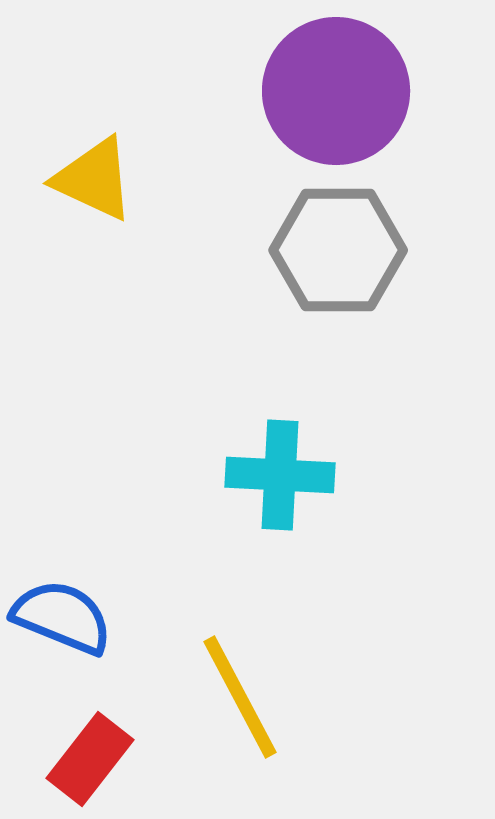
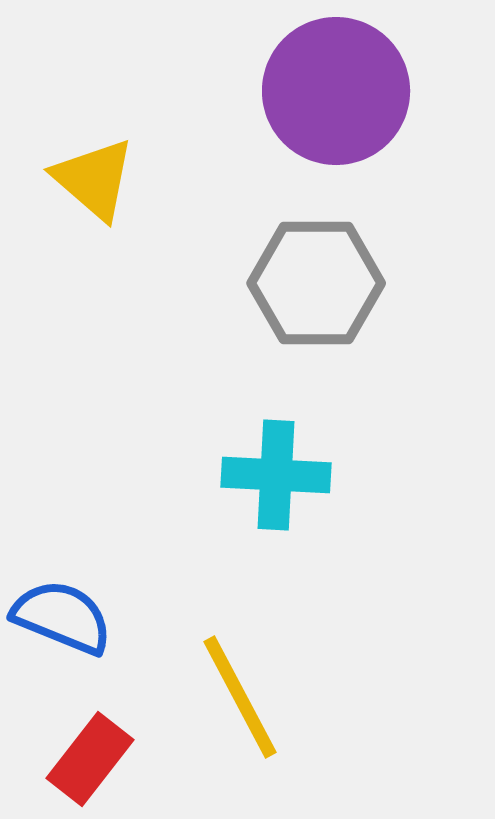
yellow triangle: rotated 16 degrees clockwise
gray hexagon: moved 22 px left, 33 px down
cyan cross: moved 4 px left
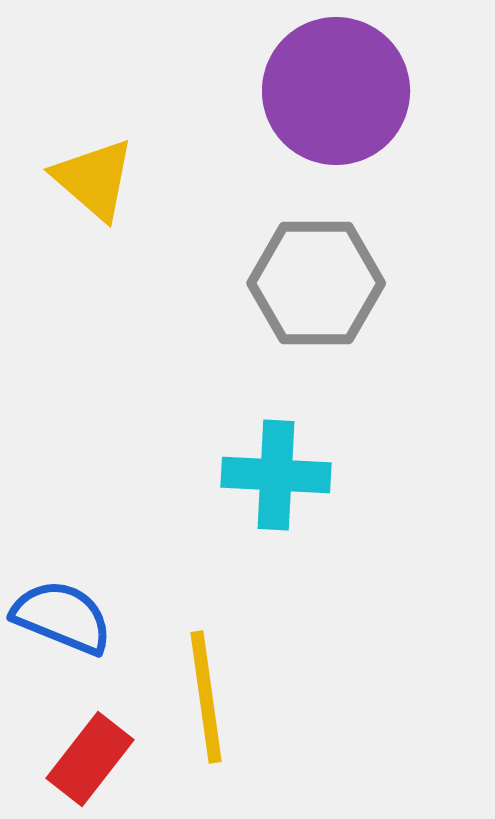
yellow line: moved 34 px left; rotated 20 degrees clockwise
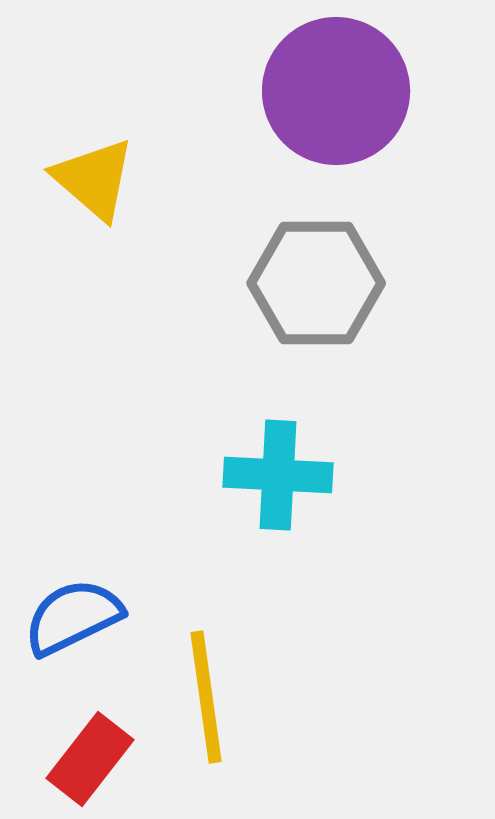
cyan cross: moved 2 px right
blue semicircle: moved 11 px right; rotated 48 degrees counterclockwise
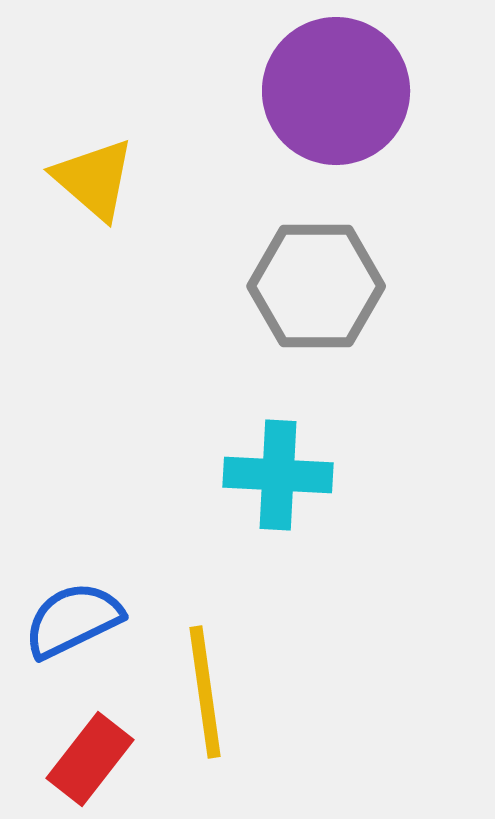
gray hexagon: moved 3 px down
blue semicircle: moved 3 px down
yellow line: moved 1 px left, 5 px up
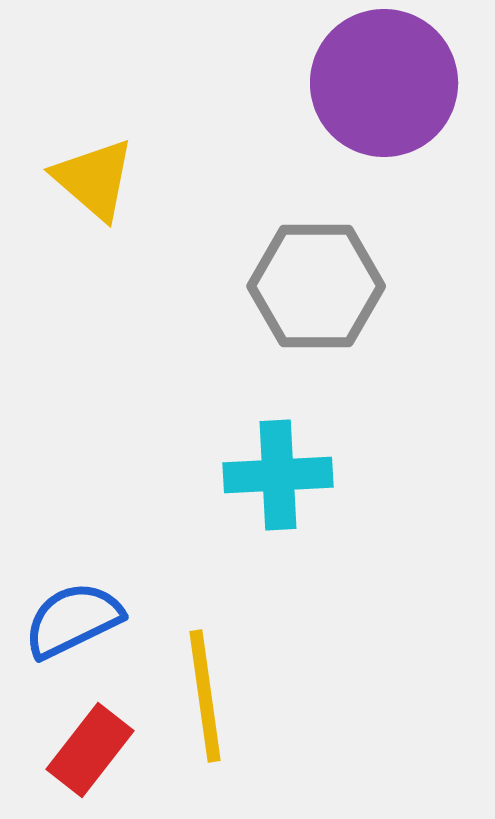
purple circle: moved 48 px right, 8 px up
cyan cross: rotated 6 degrees counterclockwise
yellow line: moved 4 px down
red rectangle: moved 9 px up
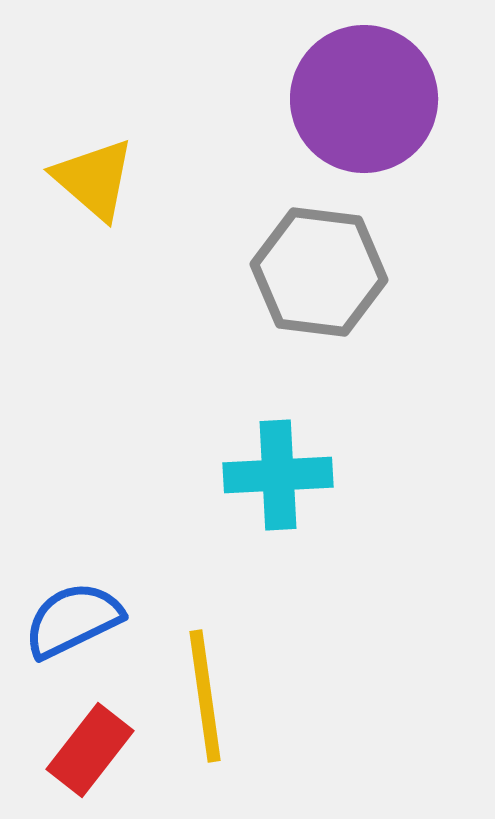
purple circle: moved 20 px left, 16 px down
gray hexagon: moved 3 px right, 14 px up; rotated 7 degrees clockwise
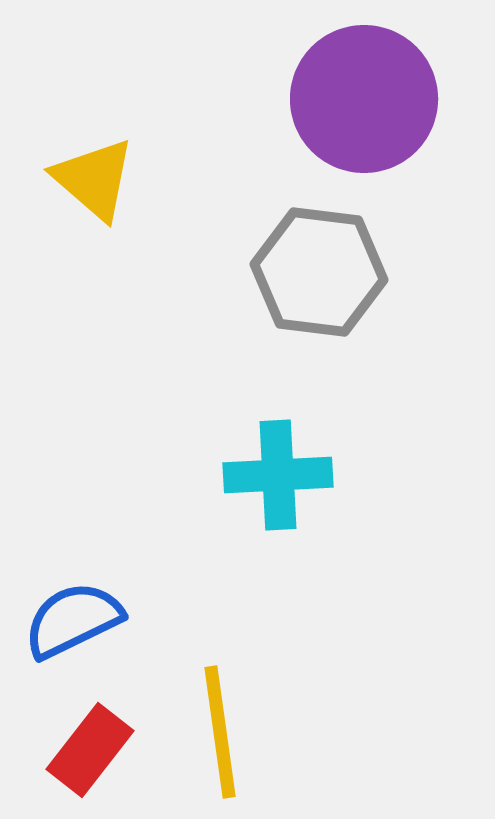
yellow line: moved 15 px right, 36 px down
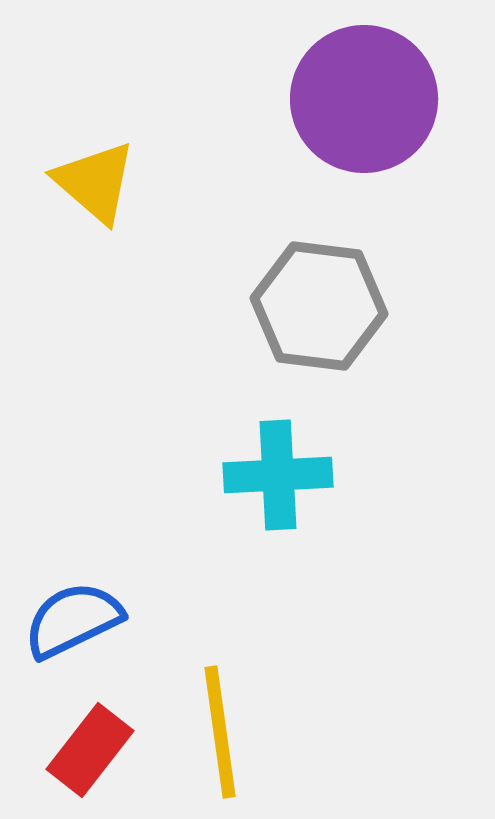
yellow triangle: moved 1 px right, 3 px down
gray hexagon: moved 34 px down
